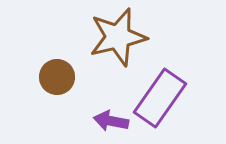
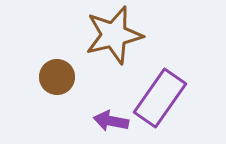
brown star: moved 4 px left, 2 px up
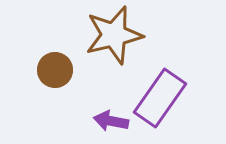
brown circle: moved 2 px left, 7 px up
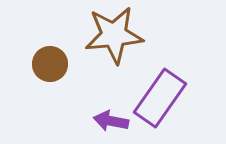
brown star: rotated 8 degrees clockwise
brown circle: moved 5 px left, 6 px up
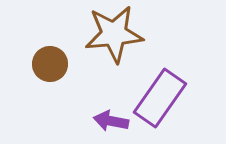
brown star: moved 1 px up
